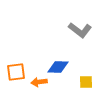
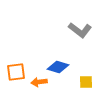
blue diamond: rotated 15 degrees clockwise
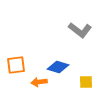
orange square: moved 7 px up
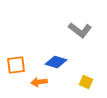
blue diamond: moved 2 px left, 5 px up
yellow square: rotated 24 degrees clockwise
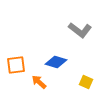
orange arrow: rotated 49 degrees clockwise
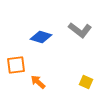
blue diamond: moved 15 px left, 25 px up
orange arrow: moved 1 px left
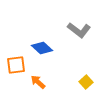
gray L-shape: moved 1 px left
blue diamond: moved 1 px right, 11 px down; rotated 25 degrees clockwise
yellow square: rotated 24 degrees clockwise
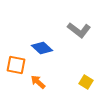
orange square: rotated 18 degrees clockwise
yellow square: rotated 16 degrees counterclockwise
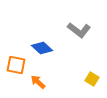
yellow square: moved 6 px right, 3 px up
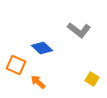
orange square: rotated 12 degrees clockwise
